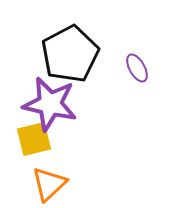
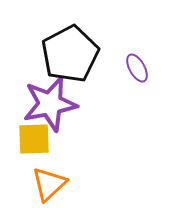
purple star: rotated 24 degrees counterclockwise
yellow square: rotated 12 degrees clockwise
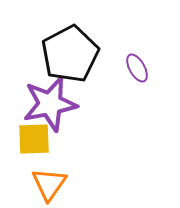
orange triangle: rotated 12 degrees counterclockwise
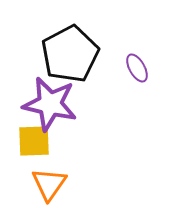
purple star: rotated 24 degrees clockwise
yellow square: moved 2 px down
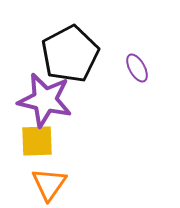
purple star: moved 5 px left, 4 px up
yellow square: moved 3 px right
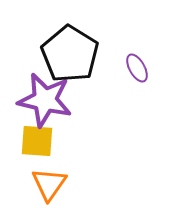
black pentagon: rotated 12 degrees counterclockwise
yellow square: rotated 6 degrees clockwise
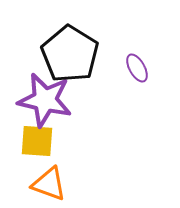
orange triangle: rotated 45 degrees counterclockwise
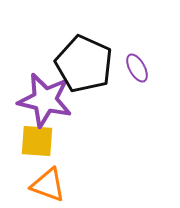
black pentagon: moved 14 px right, 10 px down; rotated 8 degrees counterclockwise
orange triangle: moved 1 px left, 1 px down
